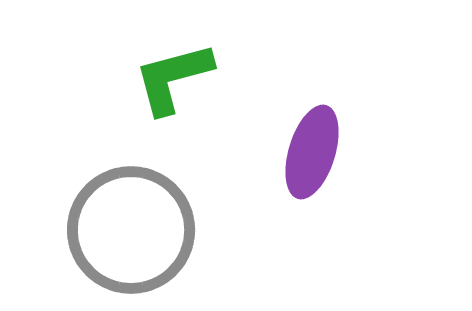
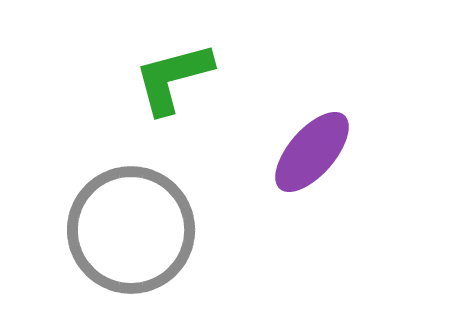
purple ellipse: rotated 24 degrees clockwise
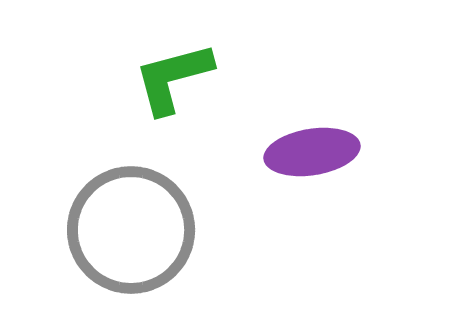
purple ellipse: rotated 40 degrees clockwise
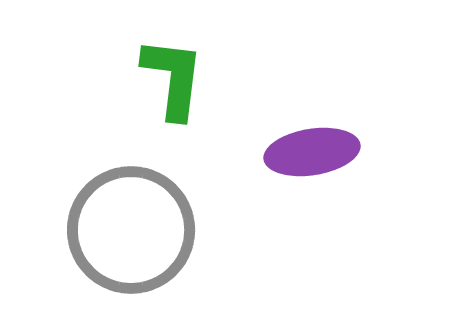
green L-shape: rotated 112 degrees clockwise
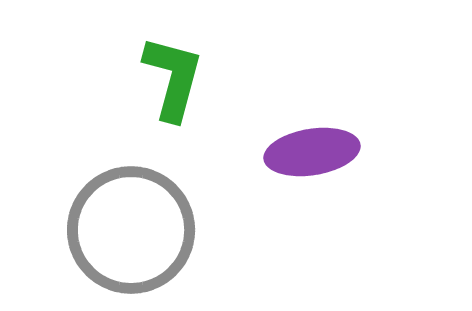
green L-shape: rotated 8 degrees clockwise
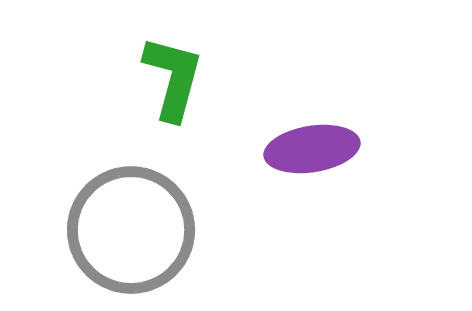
purple ellipse: moved 3 px up
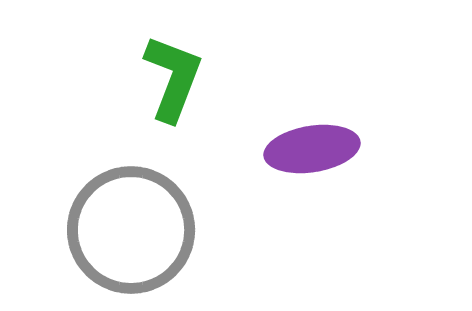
green L-shape: rotated 6 degrees clockwise
